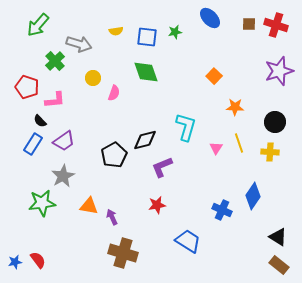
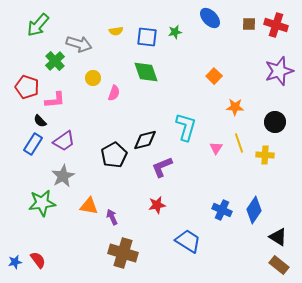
yellow cross at (270, 152): moved 5 px left, 3 px down
blue diamond at (253, 196): moved 1 px right, 14 px down
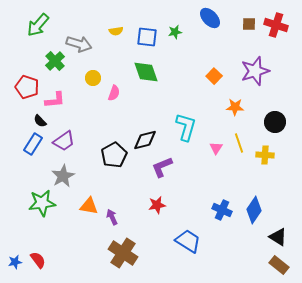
purple star at (279, 71): moved 24 px left
brown cross at (123, 253): rotated 16 degrees clockwise
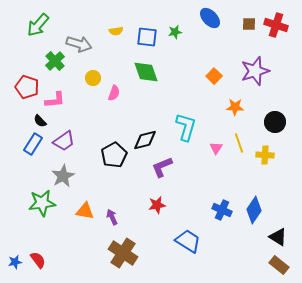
orange triangle at (89, 206): moved 4 px left, 5 px down
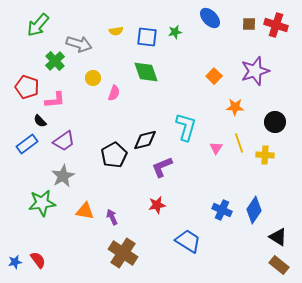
blue rectangle at (33, 144): moved 6 px left; rotated 20 degrees clockwise
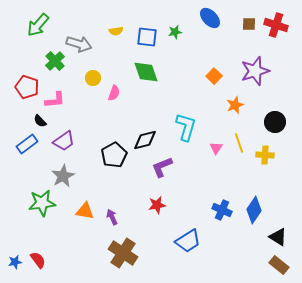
orange star at (235, 107): moved 2 px up; rotated 24 degrees counterclockwise
blue trapezoid at (188, 241): rotated 116 degrees clockwise
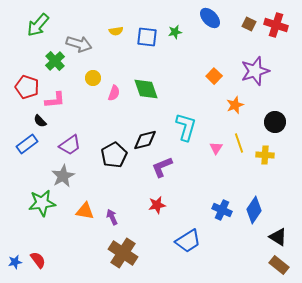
brown square at (249, 24): rotated 24 degrees clockwise
green diamond at (146, 72): moved 17 px down
purple trapezoid at (64, 141): moved 6 px right, 4 px down
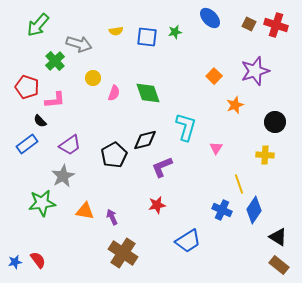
green diamond at (146, 89): moved 2 px right, 4 px down
yellow line at (239, 143): moved 41 px down
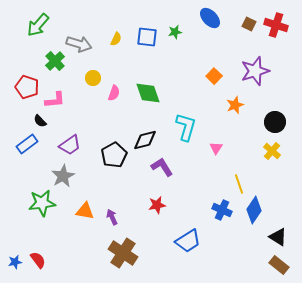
yellow semicircle at (116, 31): moved 8 px down; rotated 56 degrees counterclockwise
yellow cross at (265, 155): moved 7 px right, 4 px up; rotated 36 degrees clockwise
purple L-shape at (162, 167): rotated 80 degrees clockwise
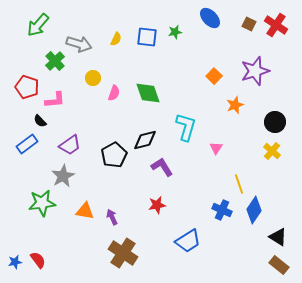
red cross at (276, 25): rotated 15 degrees clockwise
